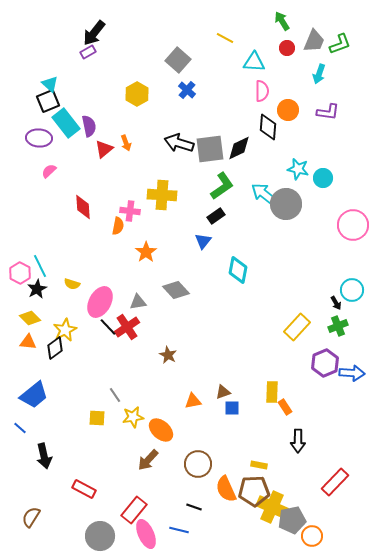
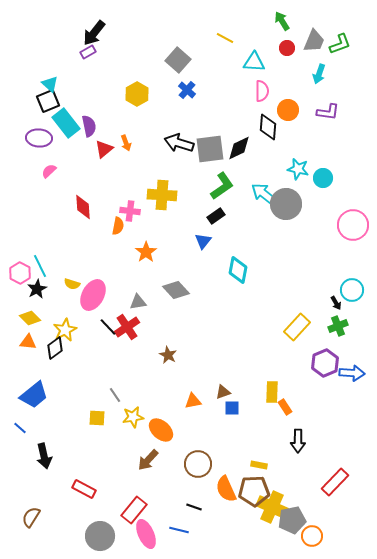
pink ellipse at (100, 302): moved 7 px left, 7 px up
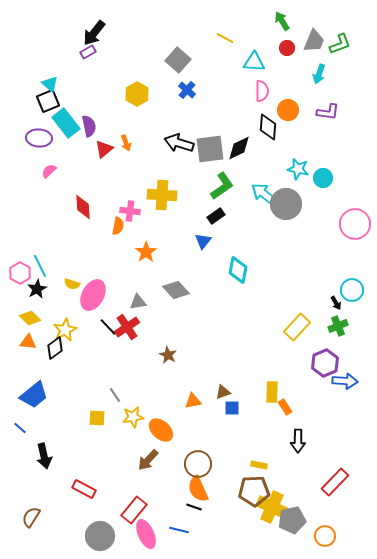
pink circle at (353, 225): moved 2 px right, 1 px up
blue arrow at (352, 373): moved 7 px left, 8 px down
orange semicircle at (226, 489): moved 28 px left
orange circle at (312, 536): moved 13 px right
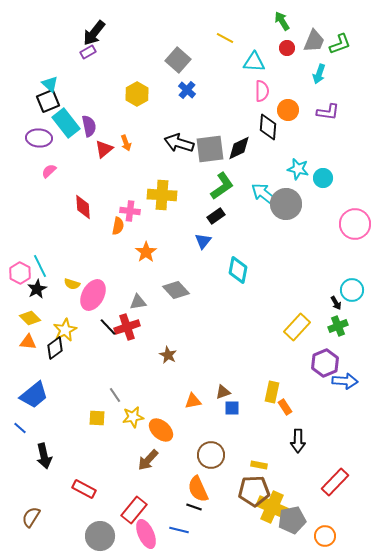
red cross at (127, 327): rotated 15 degrees clockwise
yellow rectangle at (272, 392): rotated 10 degrees clockwise
brown circle at (198, 464): moved 13 px right, 9 px up
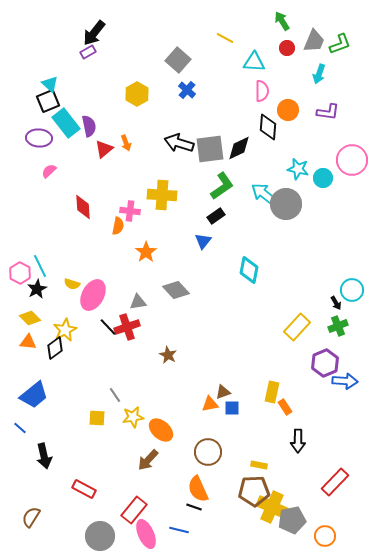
pink circle at (355, 224): moved 3 px left, 64 px up
cyan diamond at (238, 270): moved 11 px right
orange triangle at (193, 401): moved 17 px right, 3 px down
brown circle at (211, 455): moved 3 px left, 3 px up
